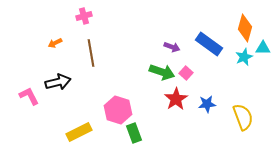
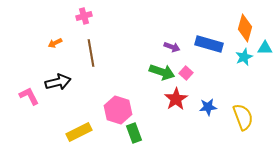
blue rectangle: rotated 20 degrees counterclockwise
cyan triangle: moved 2 px right
blue star: moved 1 px right, 3 px down
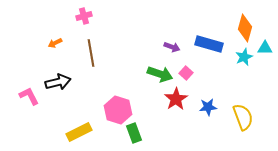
green arrow: moved 2 px left, 2 px down
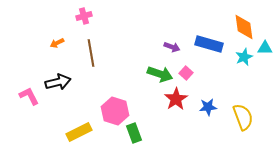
orange diamond: moved 1 px left, 1 px up; rotated 24 degrees counterclockwise
orange arrow: moved 2 px right
pink hexagon: moved 3 px left, 1 px down
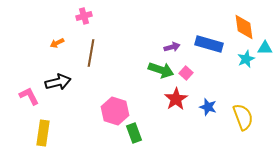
purple arrow: rotated 35 degrees counterclockwise
brown line: rotated 20 degrees clockwise
cyan star: moved 2 px right, 2 px down
green arrow: moved 1 px right, 4 px up
blue star: rotated 24 degrees clockwise
yellow rectangle: moved 36 px left, 1 px down; rotated 55 degrees counterclockwise
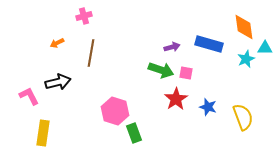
pink square: rotated 32 degrees counterclockwise
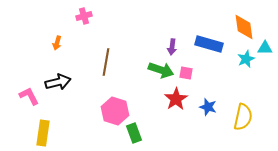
orange arrow: rotated 48 degrees counterclockwise
purple arrow: rotated 112 degrees clockwise
brown line: moved 15 px right, 9 px down
yellow semicircle: rotated 32 degrees clockwise
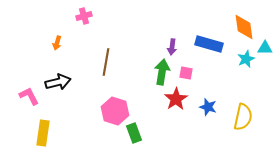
green arrow: moved 1 px right, 2 px down; rotated 100 degrees counterclockwise
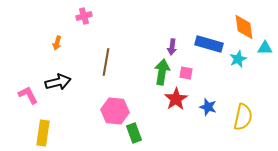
cyan star: moved 8 px left
pink L-shape: moved 1 px left, 1 px up
pink hexagon: rotated 12 degrees counterclockwise
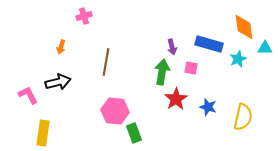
orange arrow: moved 4 px right, 4 px down
purple arrow: rotated 21 degrees counterclockwise
pink square: moved 5 px right, 5 px up
